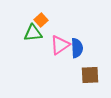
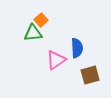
pink triangle: moved 4 px left, 15 px down
brown square: rotated 12 degrees counterclockwise
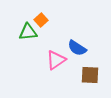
green triangle: moved 5 px left, 1 px up
blue semicircle: rotated 126 degrees clockwise
brown square: rotated 18 degrees clockwise
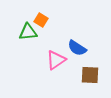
orange square: rotated 16 degrees counterclockwise
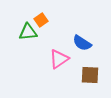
orange square: rotated 24 degrees clockwise
blue semicircle: moved 5 px right, 5 px up
pink triangle: moved 3 px right, 1 px up
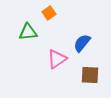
orange square: moved 8 px right, 7 px up
blue semicircle: rotated 96 degrees clockwise
pink triangle: moved 2 px left
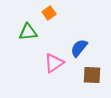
blue semicircle: moved 3 px left, 5 px down
pink triangle: moved 3 px left, 4 px down
brown square: moved 2 px right
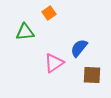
green triangle: moved 3 px left
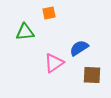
orange square: rotated 24 degrees clockwise
blue semicircle: rotated 18 degrees clockwise
